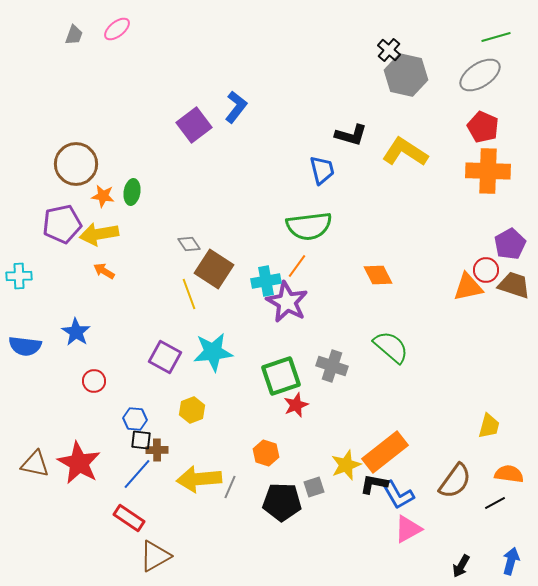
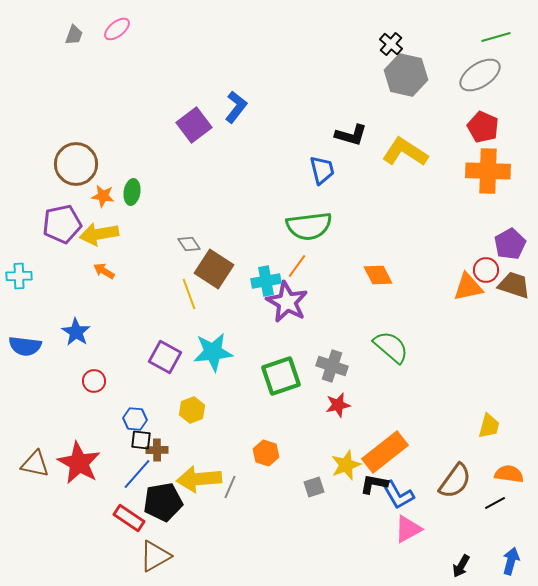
black cross at (389, 50): moved 2 px right, 6 px up
red star at (296, 405): moved 42 px right; rotated 10 degrees clockwise
black pentagon at (282, 502): moved 119 px left; rotated 12 degrees counterclockwise
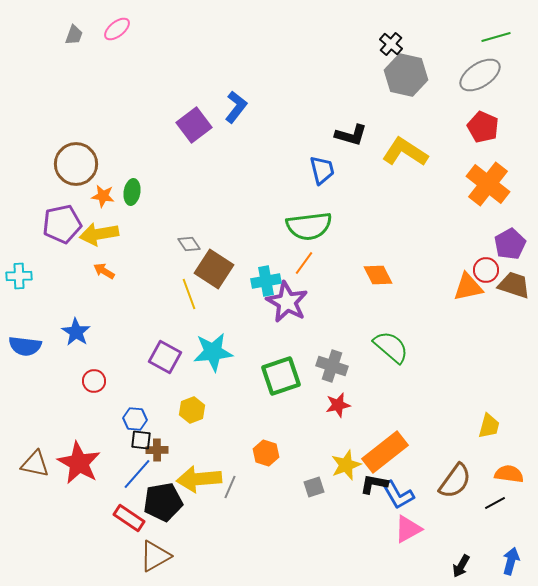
orange cross at (488, 171): moved 13 px down; rotated 36 degrees clockwise
orange line at (297, 266): moved 7 px right, 3 px up
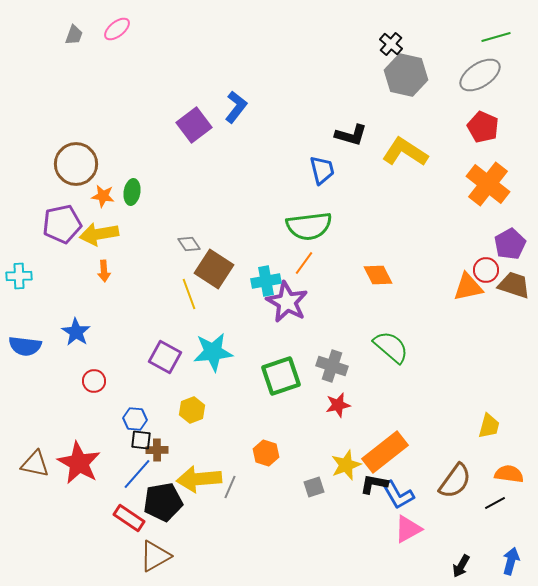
orange arrow at (104, 271): rotated 125 degrees counterclockwise
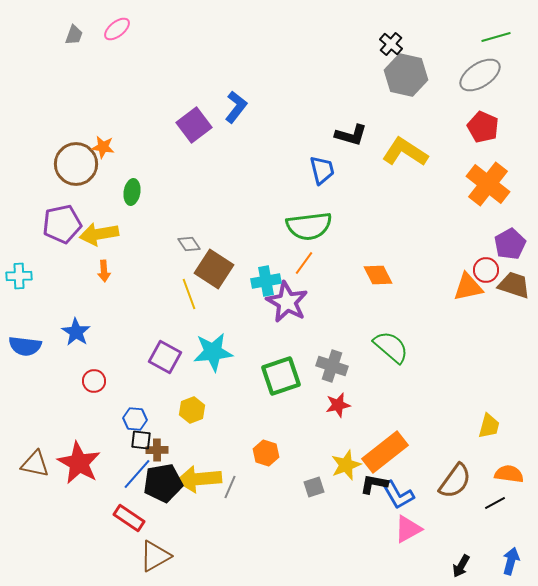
orange star at (103, 196): moved 49 px up
black pentagon at (163, 502): moved 19 px up
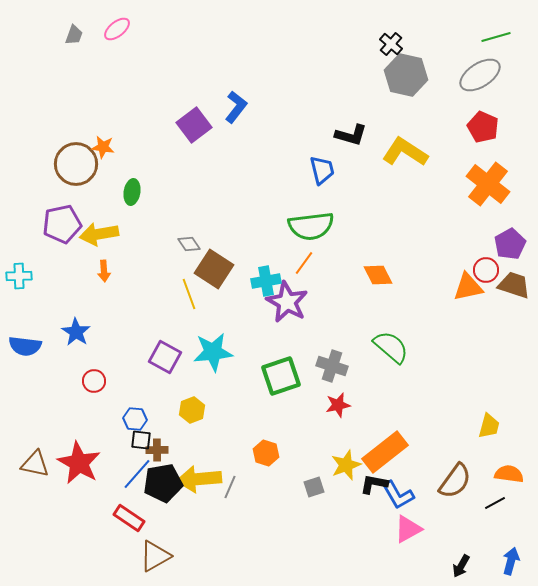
green semicircle at (309, 226): moved 2 px right
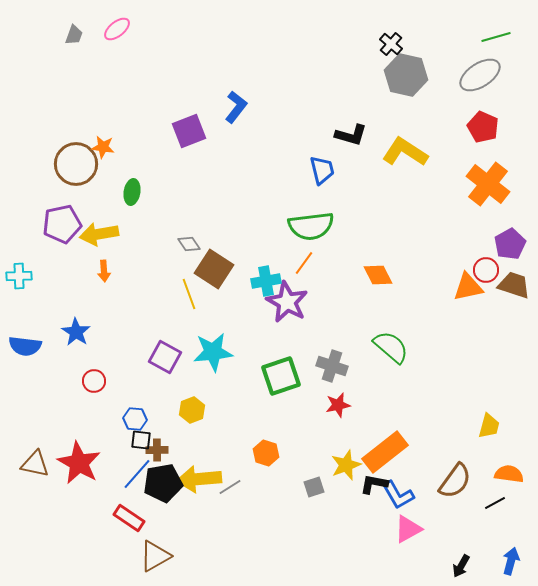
purple square at (194, 125): moved 5 px left, 6 px down; rotated 16 degrees clockwise
gray line at (230, 487): rotated 35 degrees clockwise
